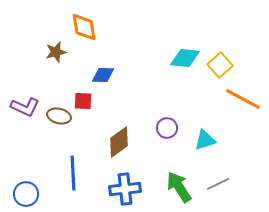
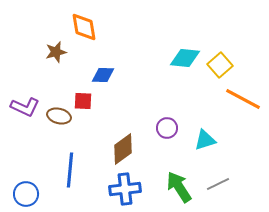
brown diamond: moved 4 px right, 7 px down
blue line: moved 3 px left, 3 px up; rotated 8 degrees clockwise
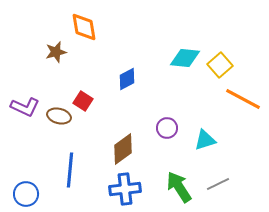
blue diamond: moved 24 px right, 4 px down; rotated 30 degrees counterclockwise
red square: rotated 30 degrees clockwise
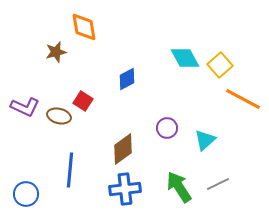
cyan diamond: rotated 56 degrees clockwise
cyan triangle: rotated 25 degrees counterclockwise
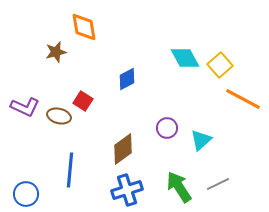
cyan triangle: moved 4 px left
blue cross: moved 2 px right, 1 px down; rotated 12 degrees counterclockwise
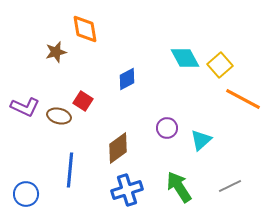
orange diamond: moved 1 px right, 2 px down
brown diamond: moved 5 px left, 1 px up
gray line: moved 12 px right, 2 px down
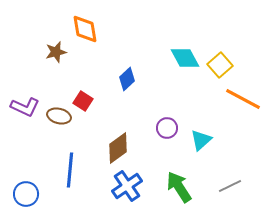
blue diamond: rotated 15 degrees counterclockwise
blue cross: moved 4 px up; rotated 16 degrees counterclockwise
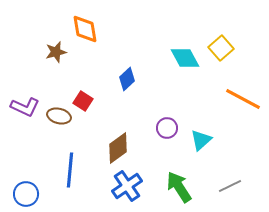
yellow square: moved 1 px right, 17 px up
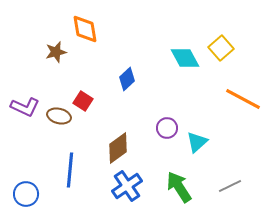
cyan triangle: moved 4 px left, 2 px down
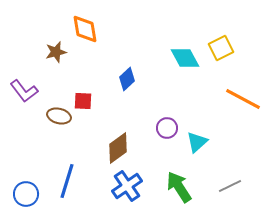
yellow square: rotated 15 degrees clockwise
red square: rotated 30 degrees counterclockwise
purple L-shape: moved 1 px left, 16 px up; rotated 28 degrees clockwise
blue line: moved 3 px left, 11 px down; rotated 12 degrees clockwise
